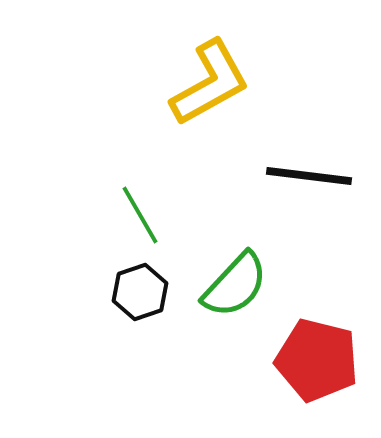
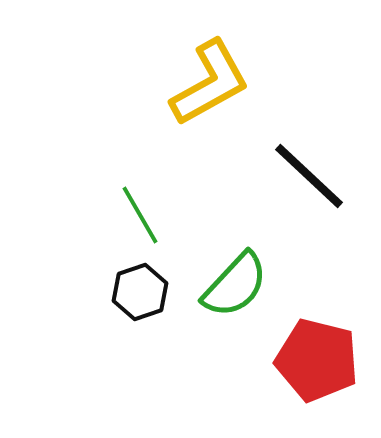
black line: rotated 36 degrees clockwise
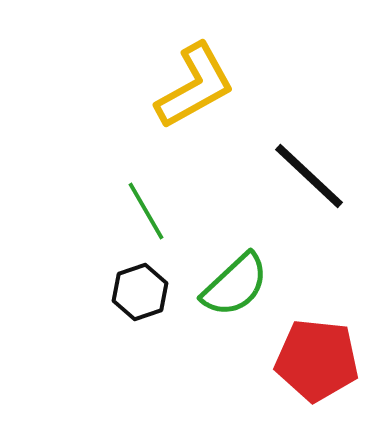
yellow L-shape: moved 15 px left, 3 px down
green line: moved 6 px right, 4 px up
green semicircle: rotated 4 degrees clockwise
red pentagon: rotated 8 degrees counterclockwise
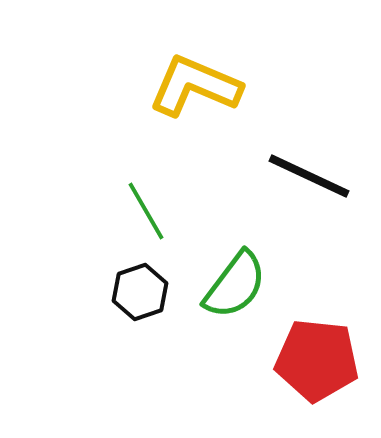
yellow L-shape: rotated 128 degrees counterclockwise
black line: rotated 18 degrees counterclockwise
green semicircle: rotated 10 degrees counterclockwise
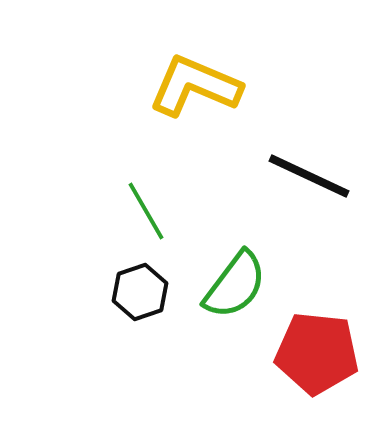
red pentagon: moved 7 px up
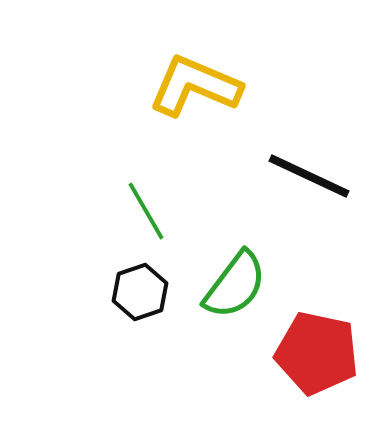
red pentagon: rotated 6 degrees clockwise
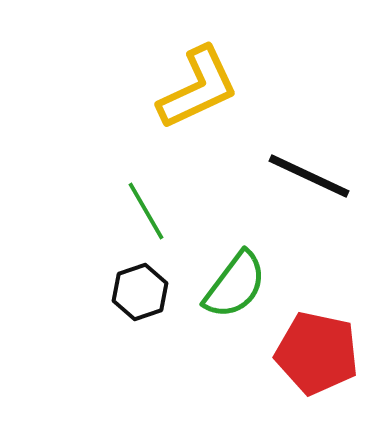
yellow L-shape: moved 3 px right, 2 px down; rotated 132 degrees clockwise
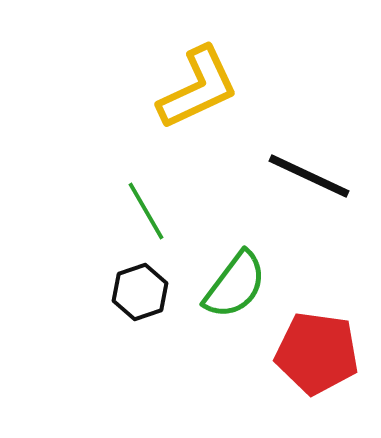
red pentagon: rotated 4 degrees counterclockwise
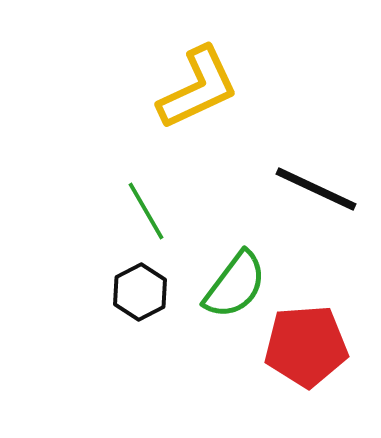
black line: moved 7 px right, 13 px down
black hexagon: rotated 8 degrees counterclockwise
red pentagon: moved 11 px left, 7 px up; rotated 12 degrees counterclockwise
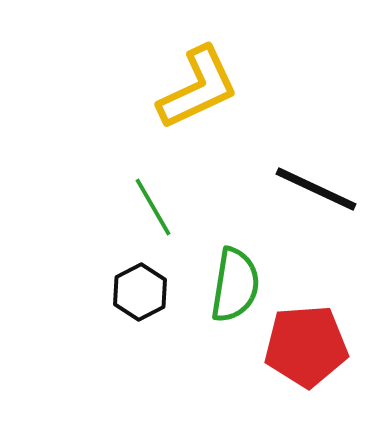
green line: moved 7 px right, 4 px up
green semicircle: rotated 28 degrees counterclockwise
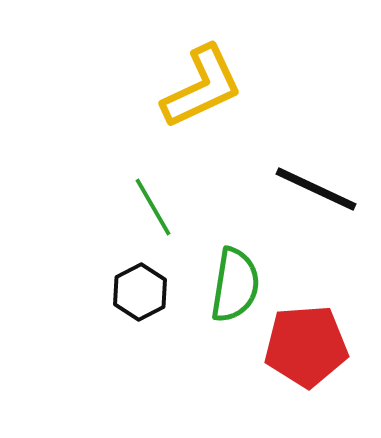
yellow L-shape: moved 4 px right, 1 px up
